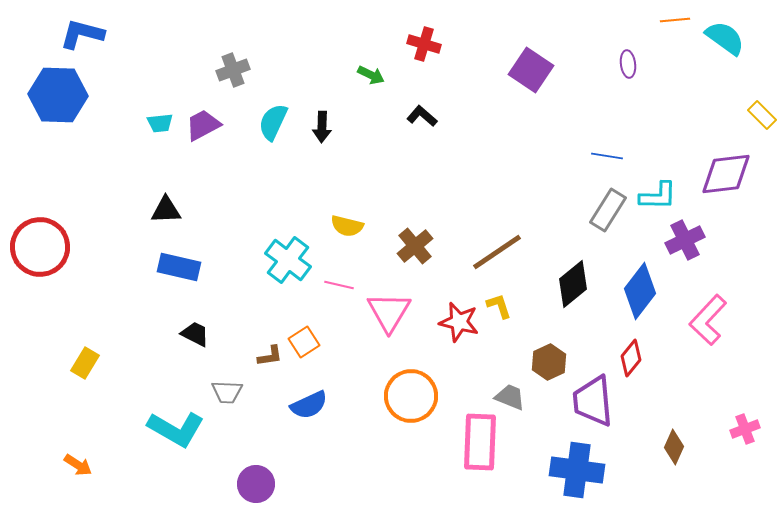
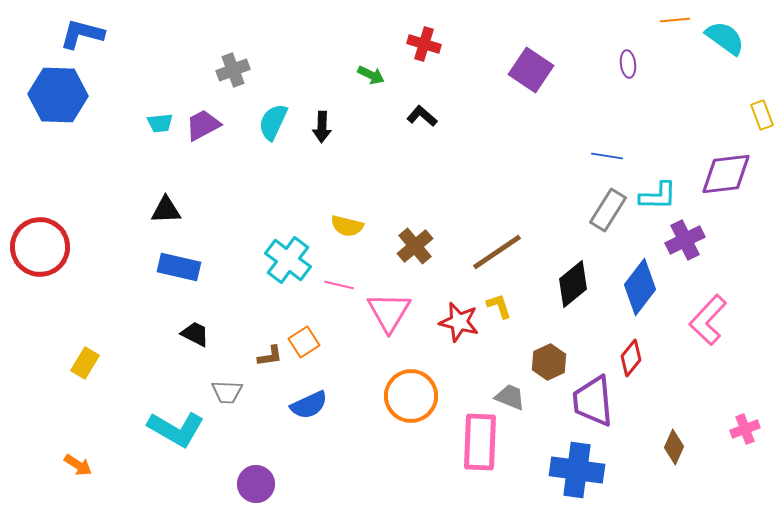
yellow rectangle at (762, 115): rotated 24 degrees clockwise
blue diamond at (640, 291): moved 4 px up
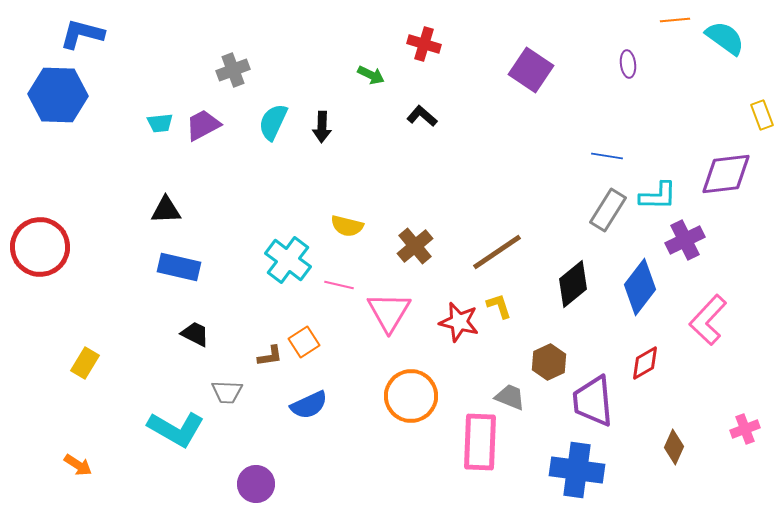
red diamond at (631, 358): moved 14 px right, 5 px down; rotated 21 degrees clockwise
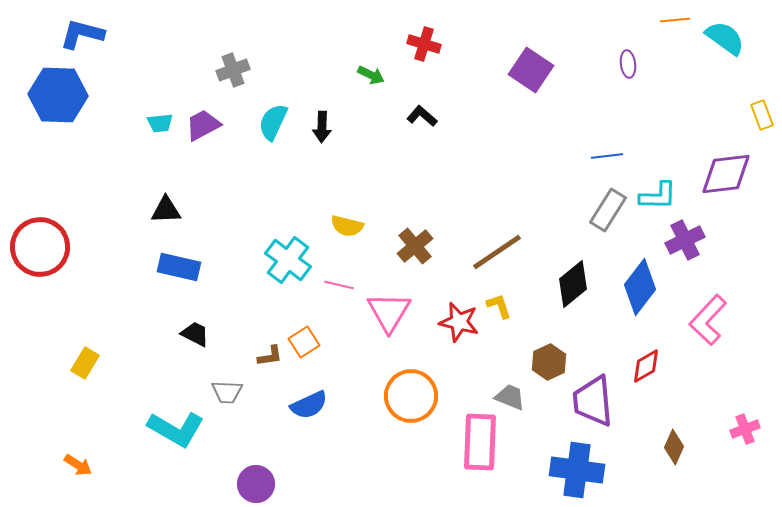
blue line at (607, 156): rotated 16 degrees counterclockwise
red diamond at (645, 363): moved 1 px right, 3 px down
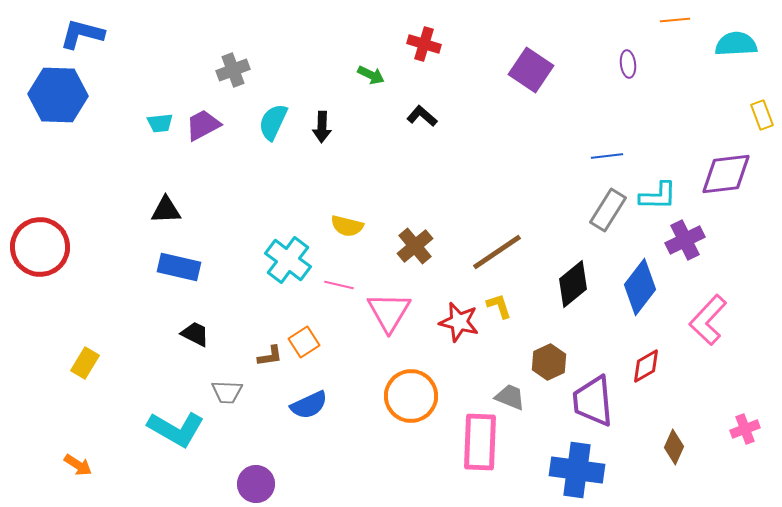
cyan semicircle at (725, 38): moved 11 px right, 6 px down; rotated 39 degrees counterclockwise
